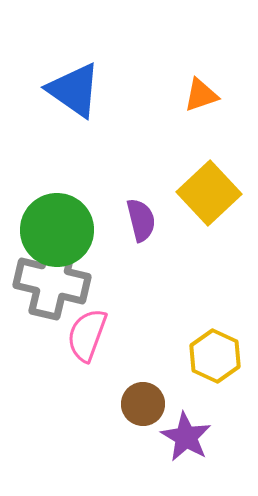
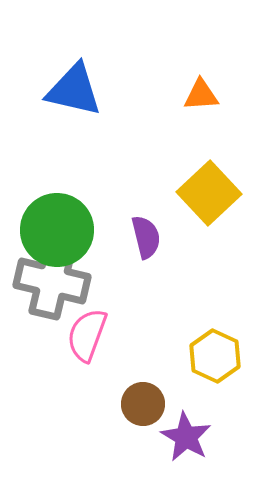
blue triangle: rotated 22 degrees counterclockwise
orange triangle: rotated 15 degrees clockwise
purple semicircle: moved 5 px right, 17 px down
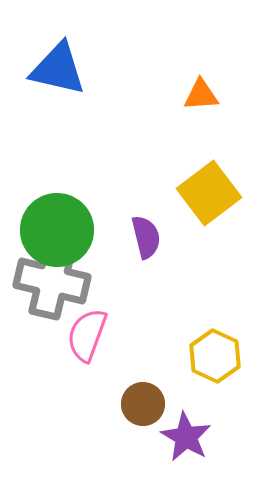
blue triangle: moved 16 px left, 21 px up
yellow square: rotated 6 degrees clockwise
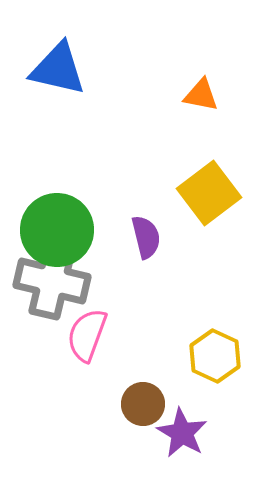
orange triangle: rotated 15 degrees clockwise
purple star: moved 4 px left, 4 px up
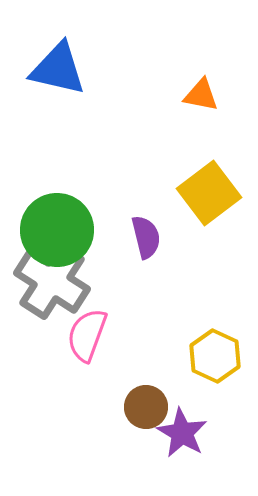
gray cross: rotated 20 degrees clockwise
brown circle: moved 3 px right, 3 px down
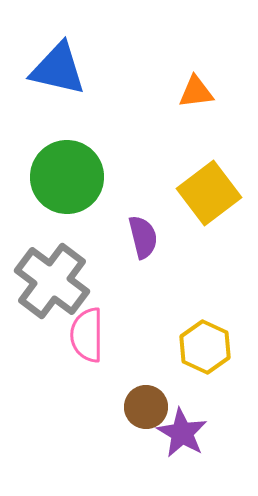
orange triangle: moved 5 px left, 3 px up; rotated 18 degrees counterclockwise
green circle: moved 10 px right, 53 px up
purple semicircle: moved 3 px left
gray cross: rotated 4 degrees clockwise
pink semicircle: rotated 20 degrees counterclockwise
yellow hexagon: moved 10 px left, 9 px up
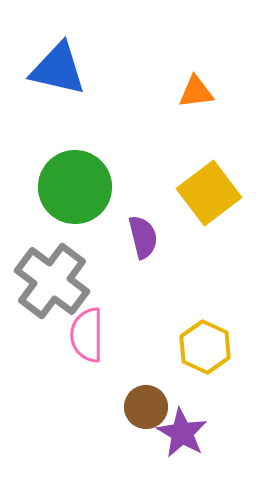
green circle: moved 8 px right, 10 px down
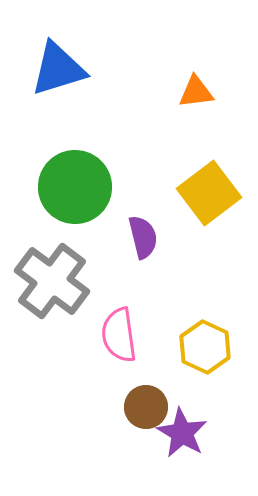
blue triangle: rotated 30 degrees counterclockwise
pink semicircle: moved 32 px right; rotated 8 degrees counterclockwise
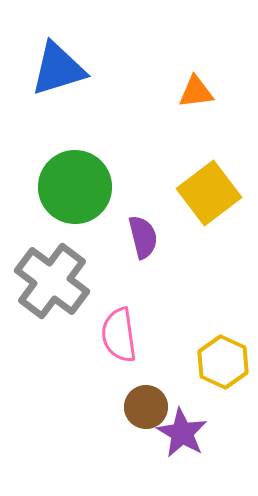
yellow hexagon: moved 18 px right, 15 px down
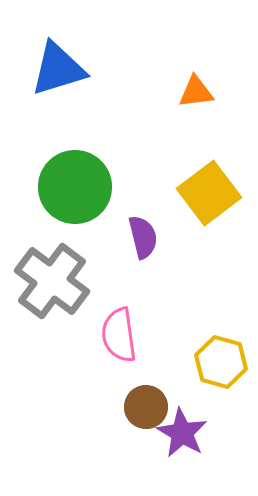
yellow hexagon: moved 2 px left; rotated 9 degrees counterclockwise
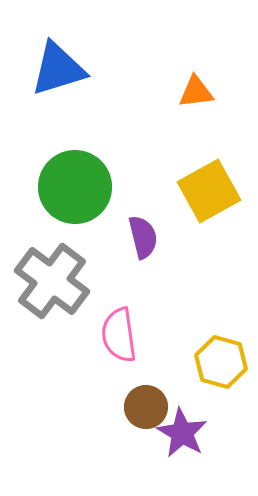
yellow square: moved 2 px up; rotated 8 degrees clockwise
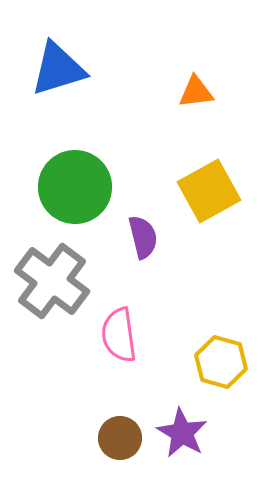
brown circle: moved 26 px left, 31 px down
